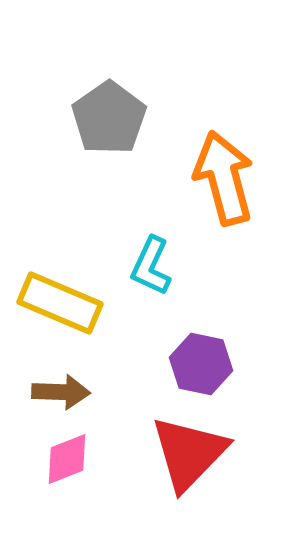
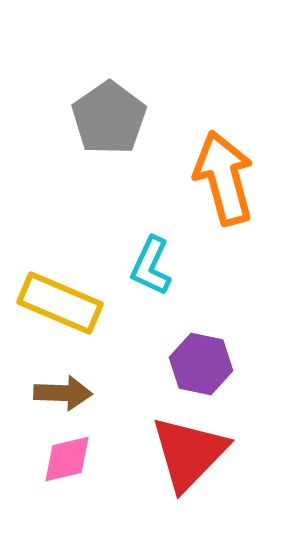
brown arrow: moved 2 px right, 1 px down
pink diamond: rotated 8 degrees clockwise
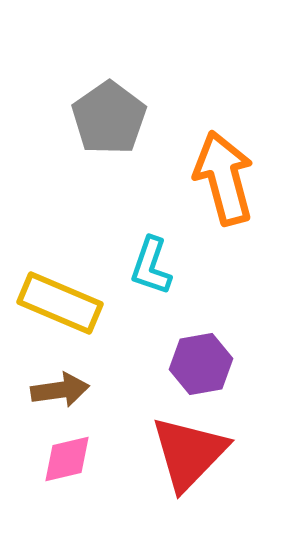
cyan L-shape: rotated 6 degrees counterclockwise
purple hexagon: rotated 22 degrees counterclockwise
brown arrow: moved 3 px left, 3 px up; rotated 10 degrees counterclockwise
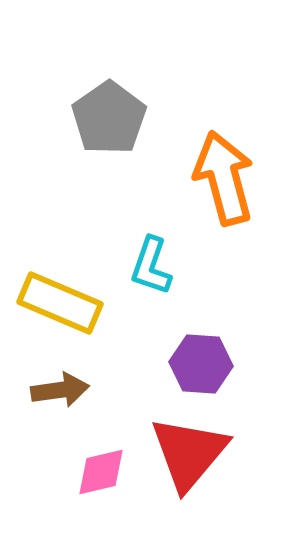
purple hexagon: rotated 14 degrees clockwise
red triangle: rotated 4 degrees counterclockwise
pink diamond: moved 34 px right, 13 px down
